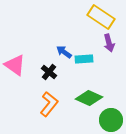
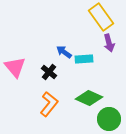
yellow rectangle: rotated 20 degrees clockwise
pink triangle: moved 2 px down; rotated 15 degrees clockwise
green circle: moved 2 px left, 1 px up
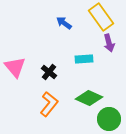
blue arrow: moved 29 px up
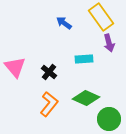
green diamond: moved 3 px left
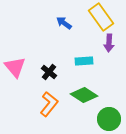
purple arrow: rotated 18 degrees clockwise
cyan rectangle: moved 2 px down
green diamond: moved 2 px left, 3 px up; rotated 8 degrees clockwise
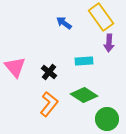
green circle: moved 2 px left
